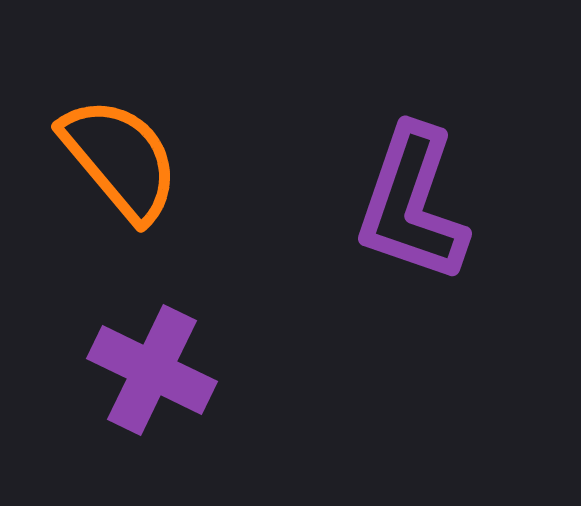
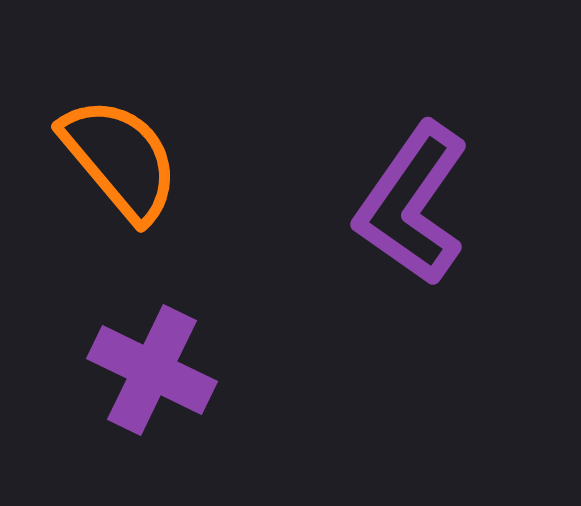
purple L-shape: rotated 16 degrees clockwise
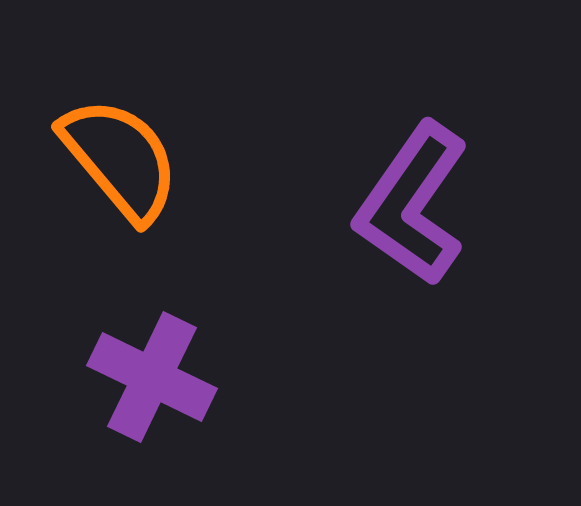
purple cross: moved 7 px down
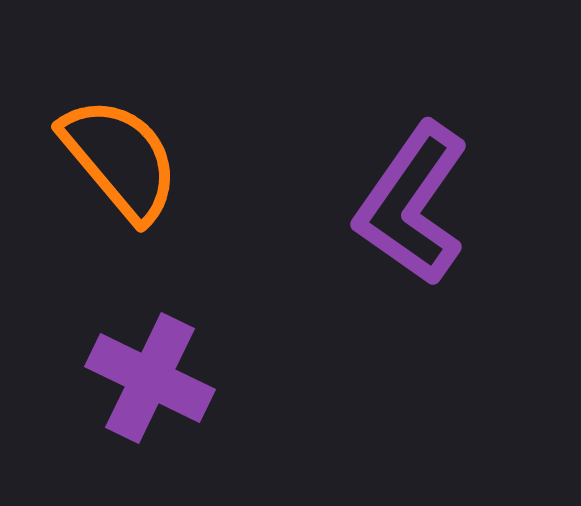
purple cross: moved 2 px left, 1 px down
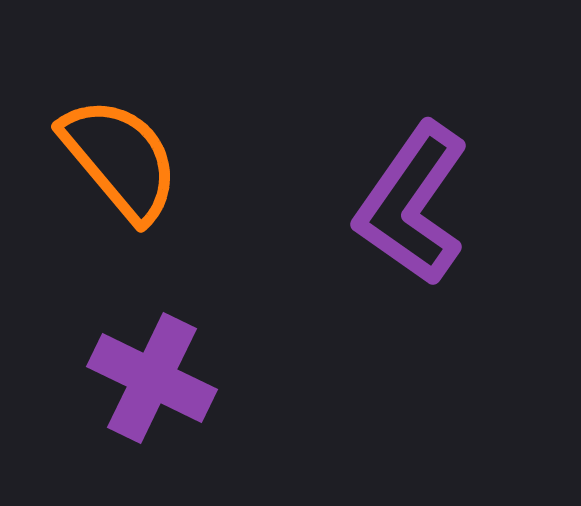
purple cross: moved 2 px right
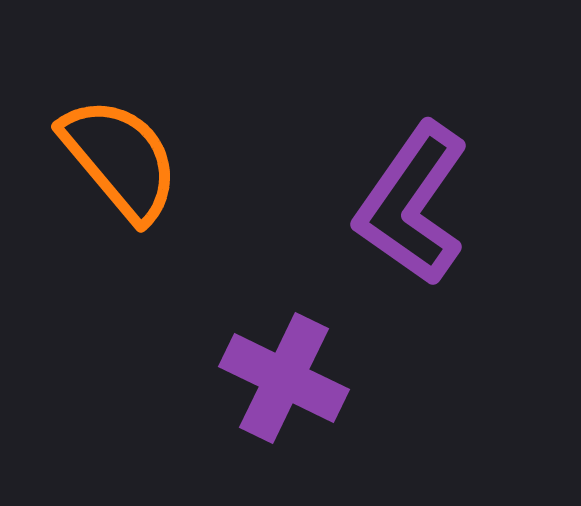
purple cross: moved 132 px right
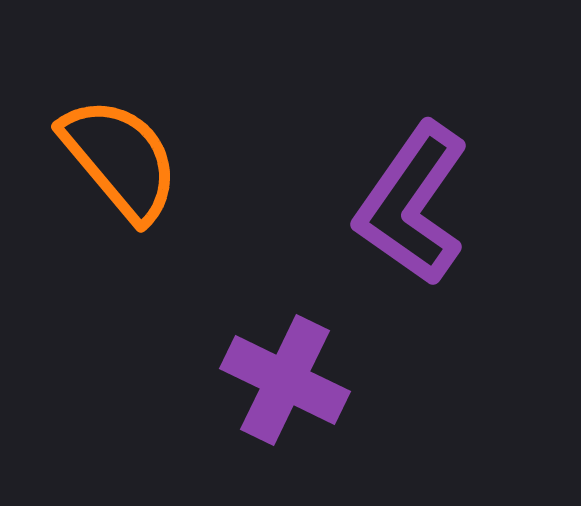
purple cross: moved 1 px right, 2 px down
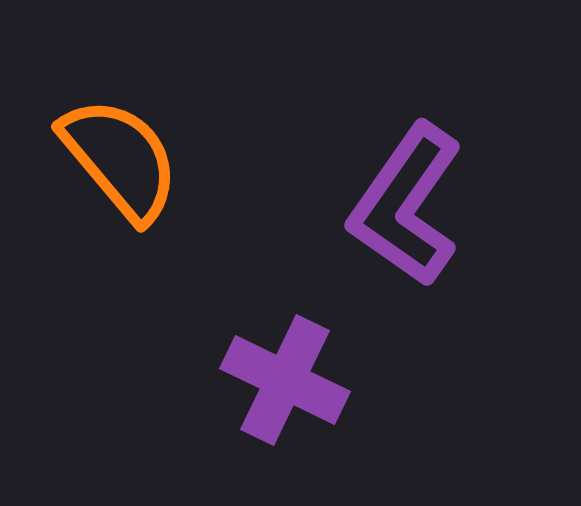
purple L-shape: moved 6 px left, 1 px down
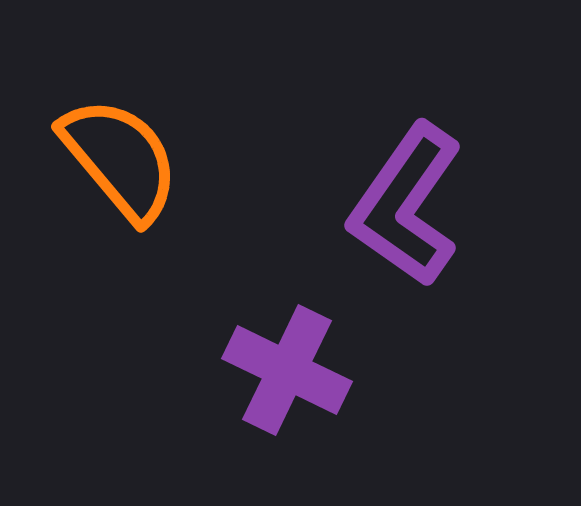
purple cross: moved 2 px right, 10 px up
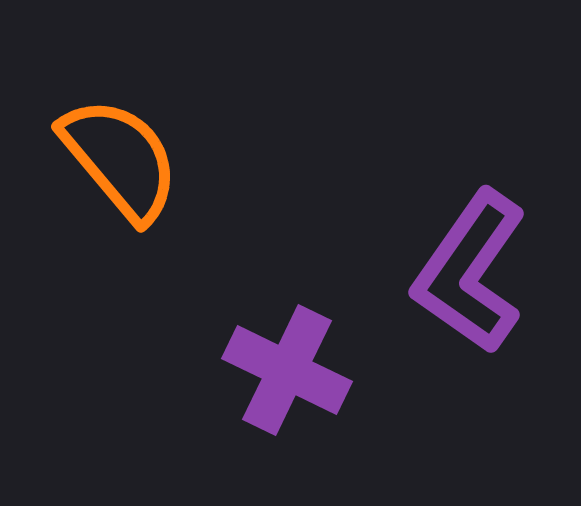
purple L-shape: moved 64 px right, 67 px down
